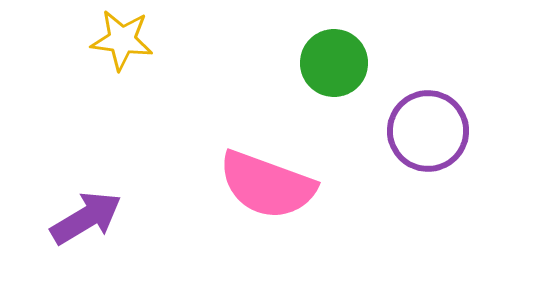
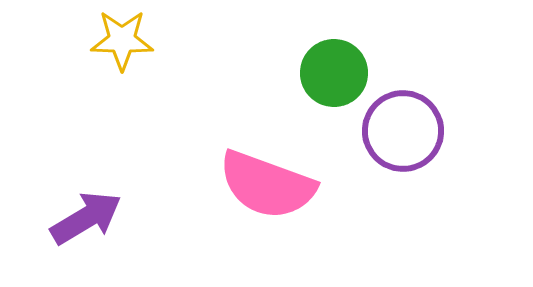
yellow star: rotated 6 degrees counterclockwise
green circle: moved 10 px down
purple circle: moved 25 px left
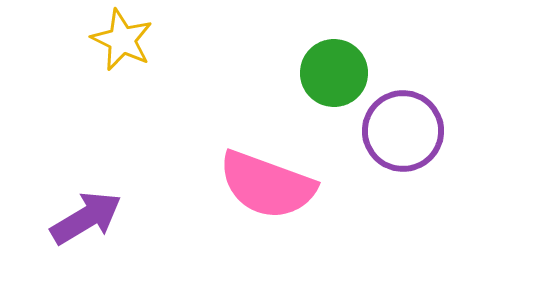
yellow star: rotated 24 degrees clockwise
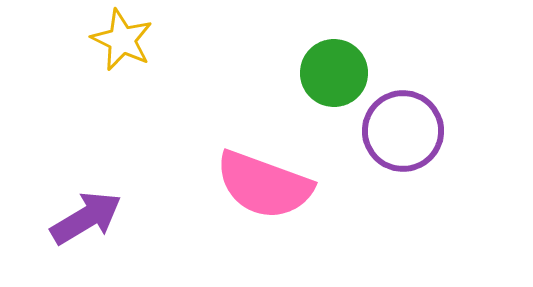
pink semicircle: moved 3 px left
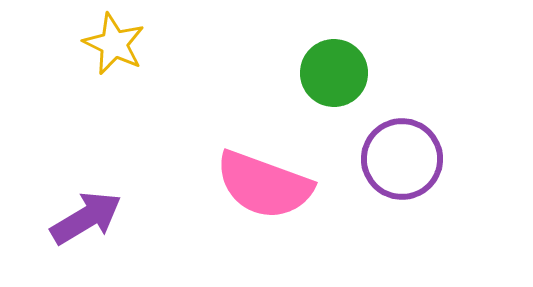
yellow star: moved 8 px left, 4 px down
purple circle: moved 1 px left, 28 px down
